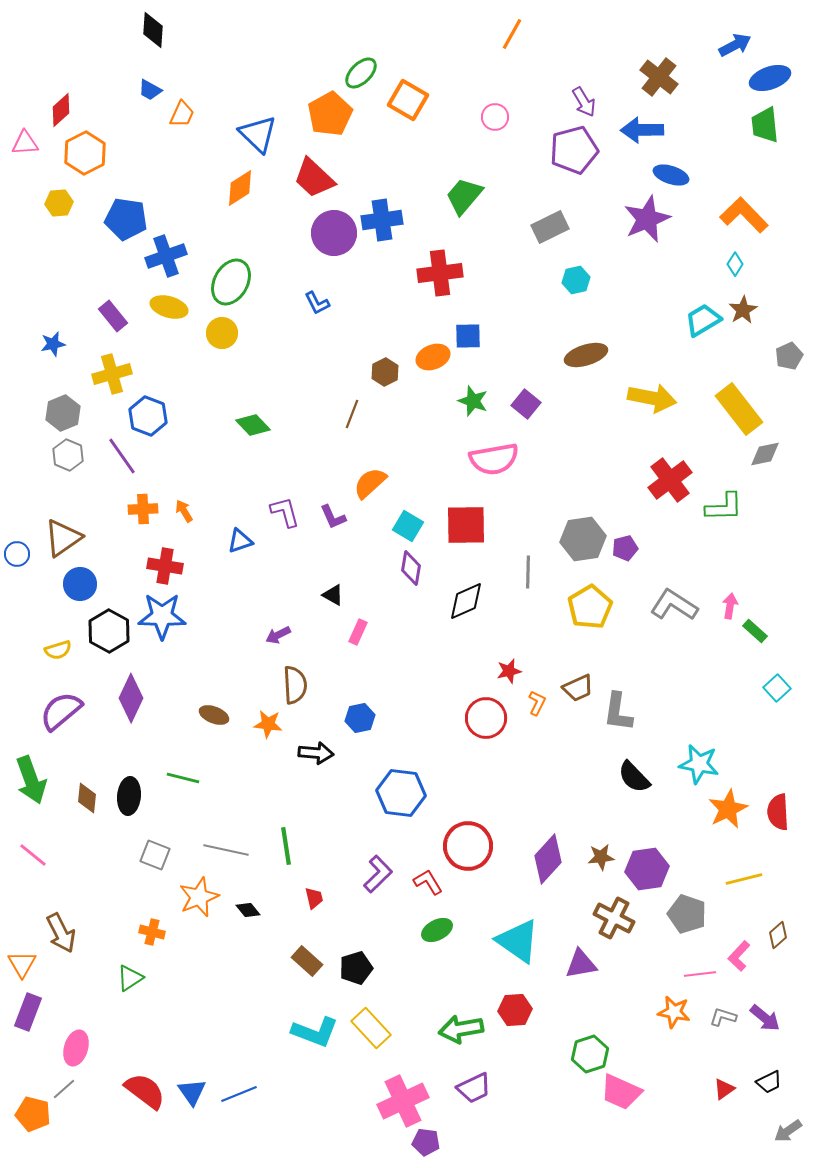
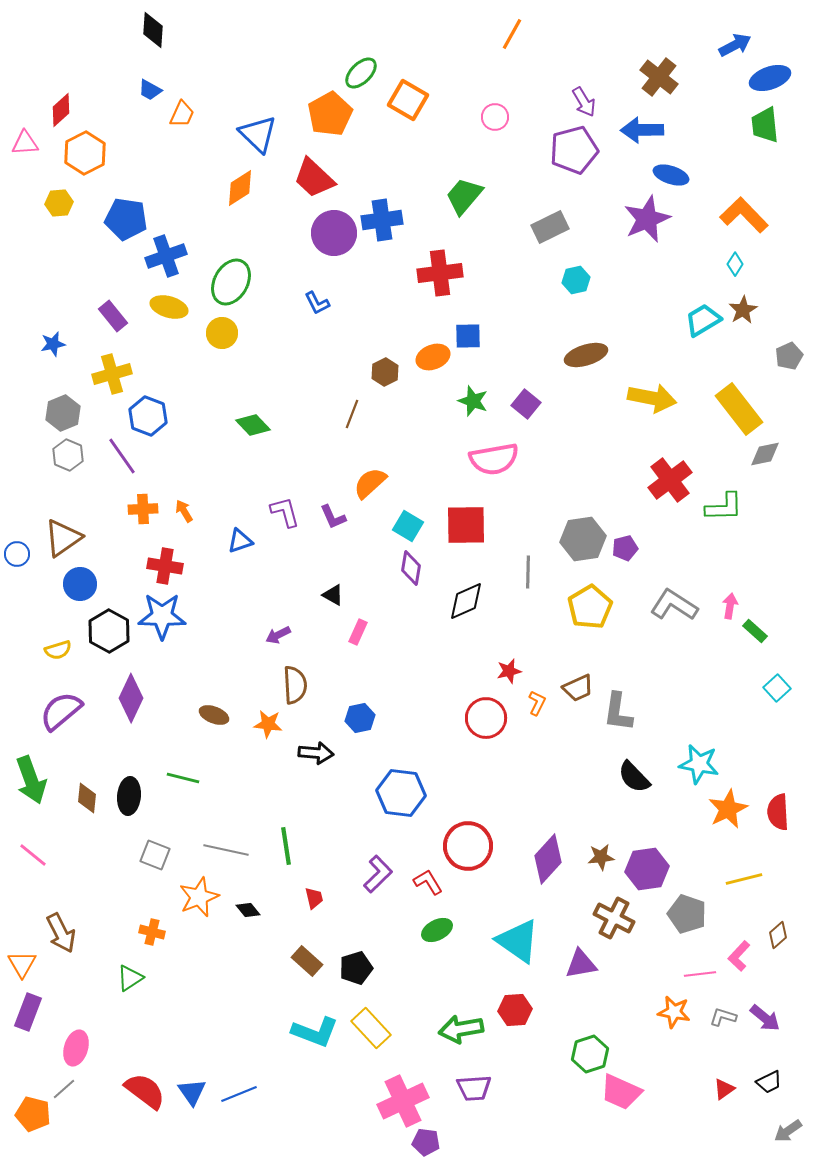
purple trapezoid at (474, 1088): rotated 21 degrees clockwise
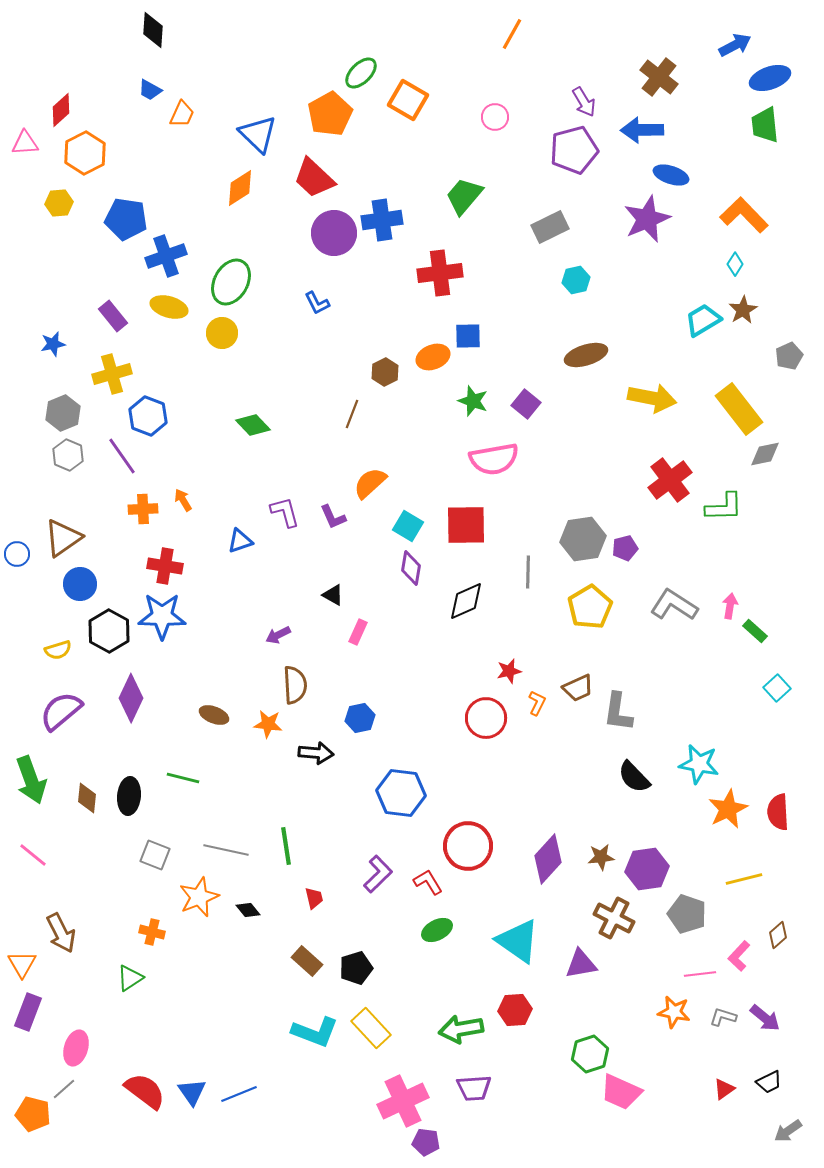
orange arrow at (184, 511): moved 1 px left, 11 px up
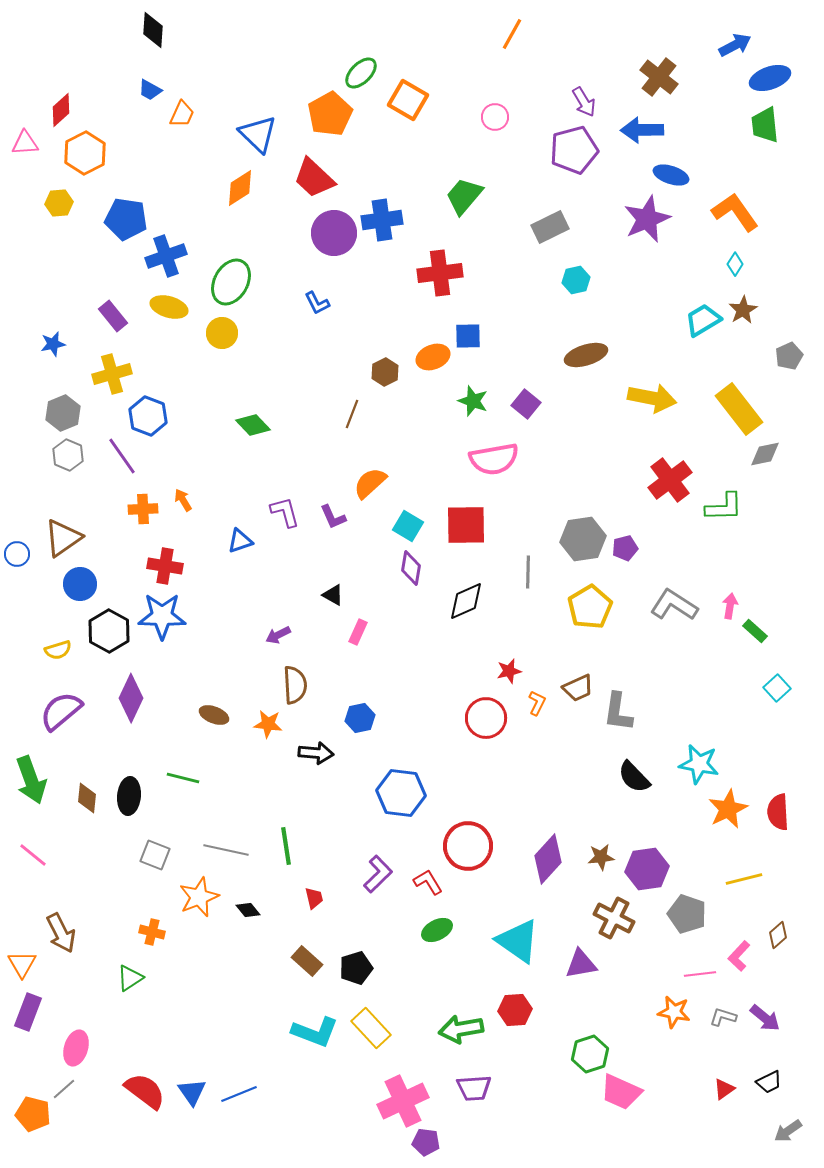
orange L-shape at (744, 215): moved 9 px left, 3 px up; rotated 9 degrees clockwise
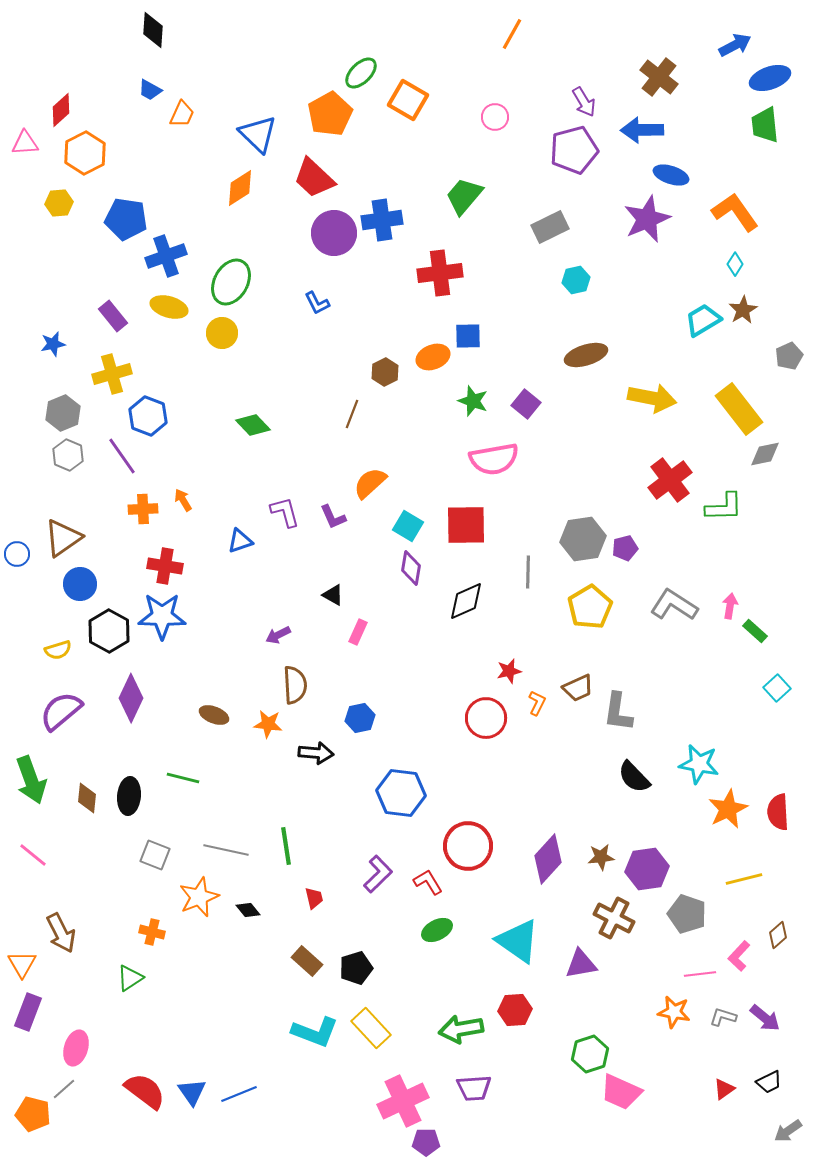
purple pentagon at (426, 1142): rotated 8 degrees counterclockwise
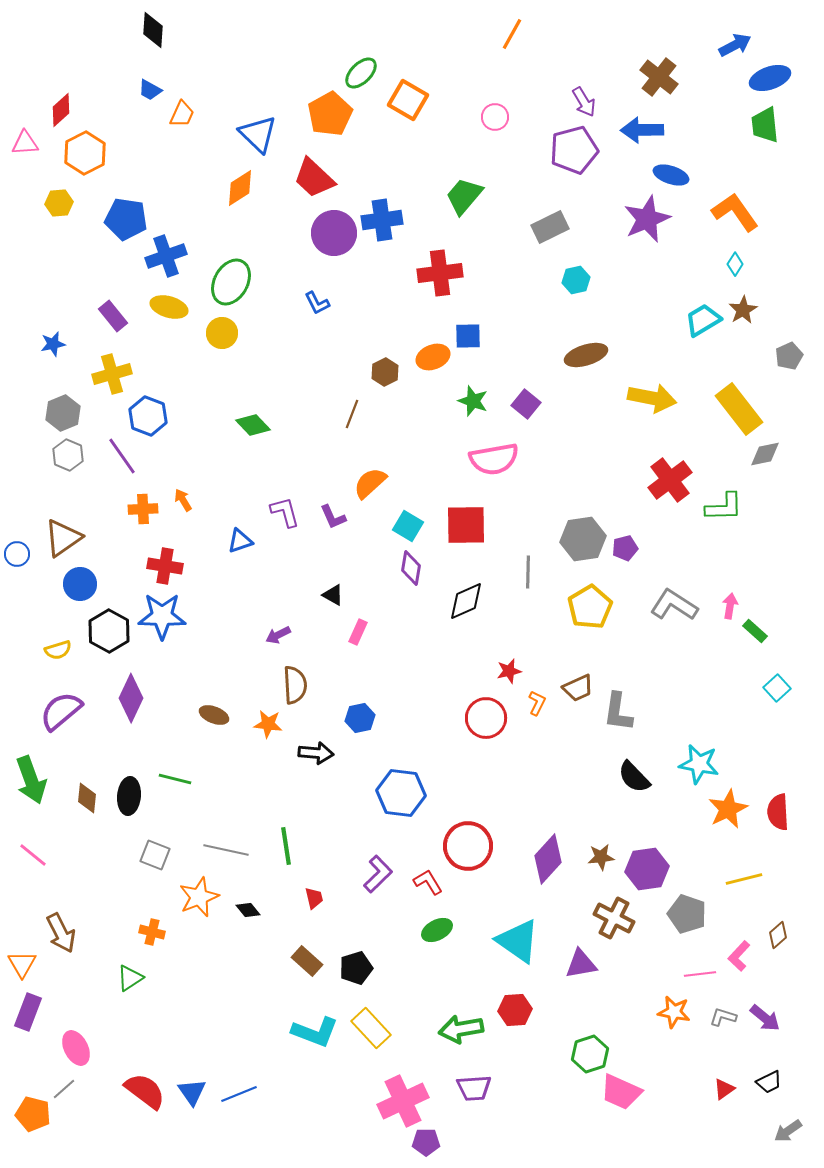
green line at (183, 778): moved 8 px left, 1 px down
pink ellipse at (76, 1048): rotated 44 degrees counterclockwise
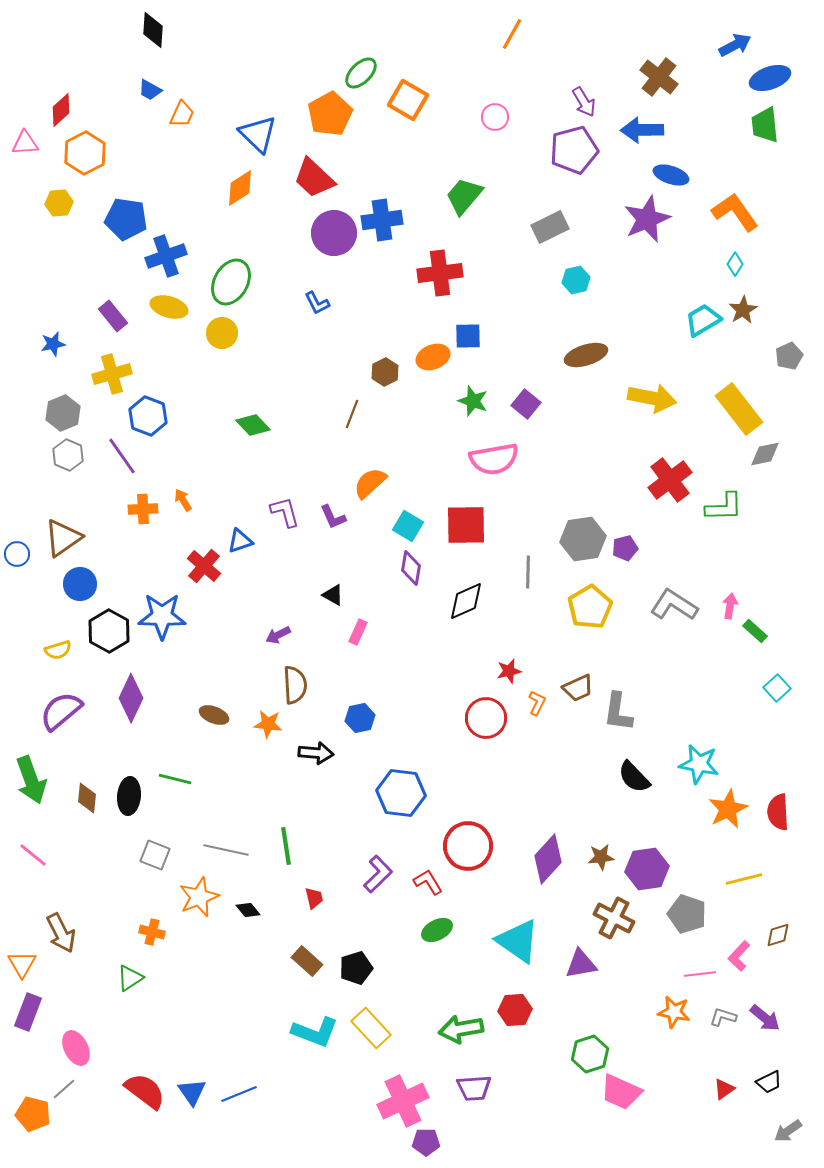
red cross at (165, 566): moved 39 px right; rotated 32 degrees clockwise
brown diamond at (778, 935): rotated 24 degrees clockwise
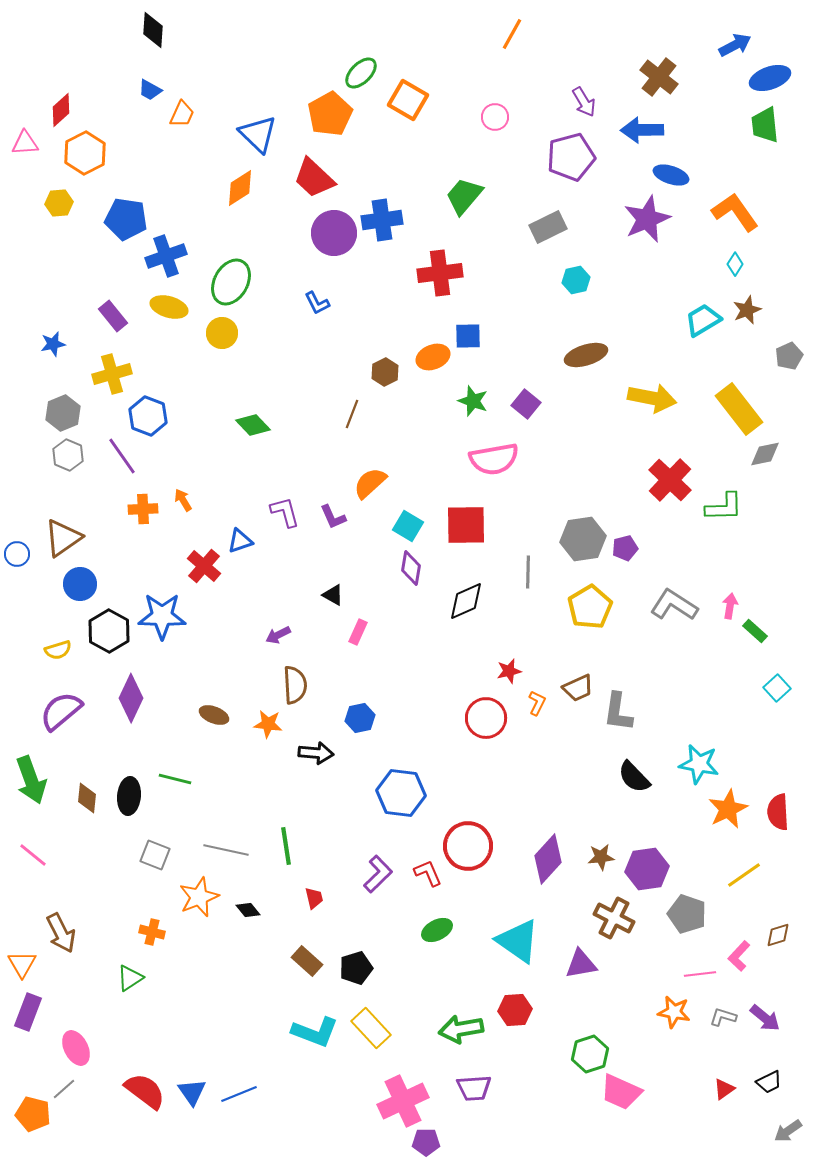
purple pentagon at (574, 150): moved 3 px left, 7 px down
gray rectangle at (550, 227): moved 2 px left
brown star at (743, 310): moved 4 px right; rotated 8 degrees clockwise
red cross at (670, 480): rotated 9 degrees counterclockwise
yellow line at (744, 879): moved 4 px up; rotated 21 degrees counterclockwise
red L-shape at (428, 882): moved 9 px up; rotated 8 degrees clockwise
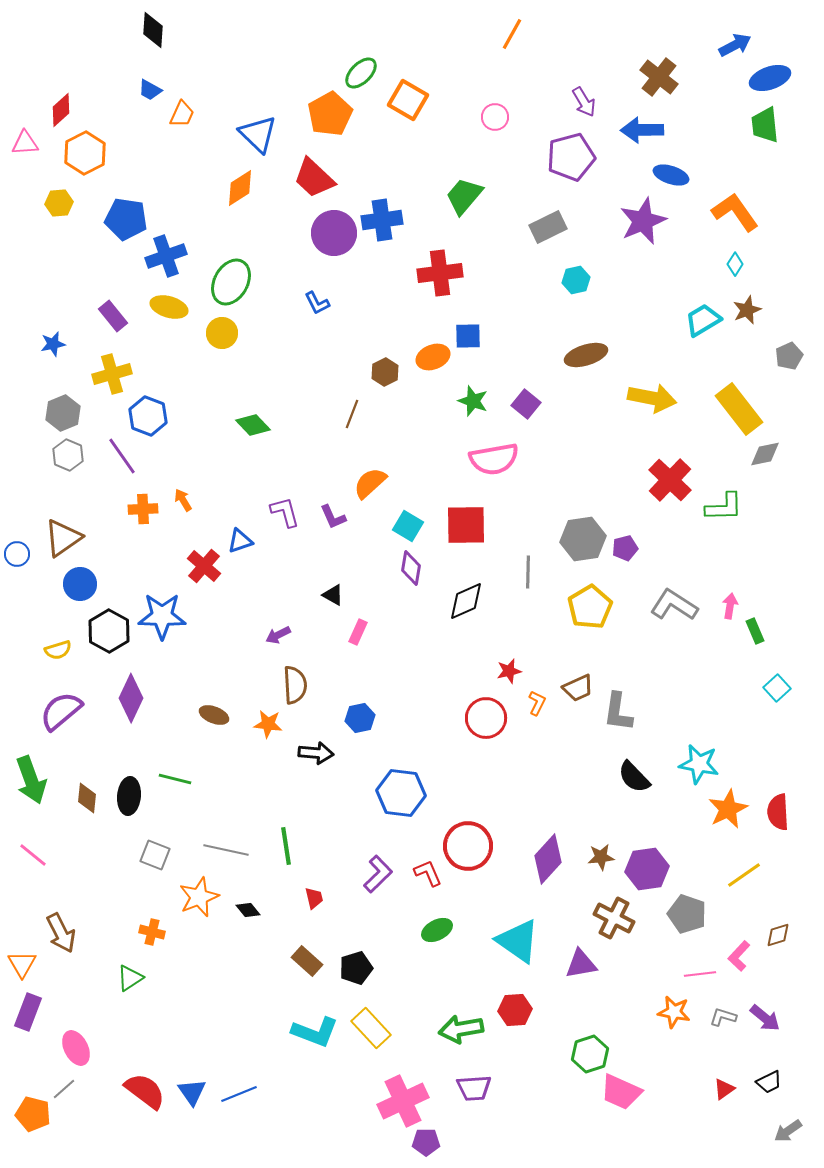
purple star at (647, 219): moved 4 px left, 2 px down
green rectangle at (755, 631): rotated 25 degrees clockwise
